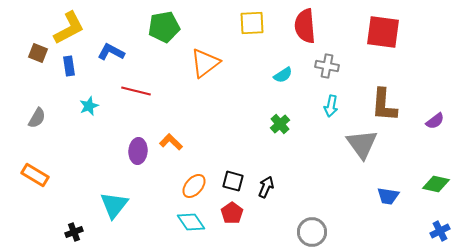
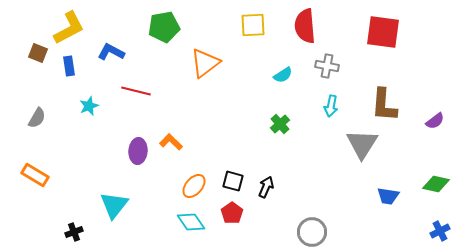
yellow square: moved 1 px right, 2 px down
gray triangle: rotated 8 degrees clockwise
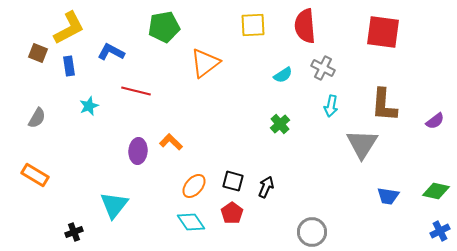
gray cross: moved 4 px left, 2 px down; rotated 15 degrees clockwise
green diamond: moved 7 px down
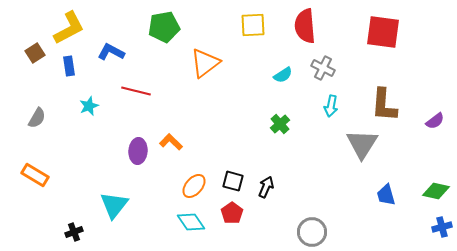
brown square: moved 3 px left; rotated 36 degrees clockwise
blue trapezoid: moved 2 px left, 1 px up; rotated 65 degrees clockwise
blue cross: moved 2 px right, 4 px up; rotated 12 degrees clockwise
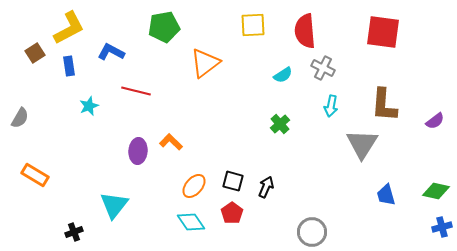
red semicircle: moved 5 px down
gray semicircle: moved 17 px left
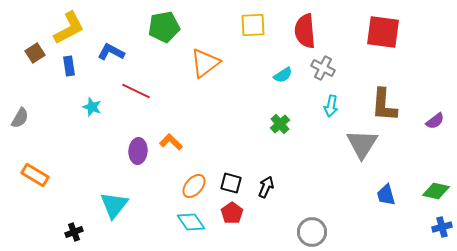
red line: rotated 12 degrees clockwise
cyan star: moved 3 px right, 1 px down; rotated 30 degrees counterclockwise
black square: moved 2 px left, 2 px down
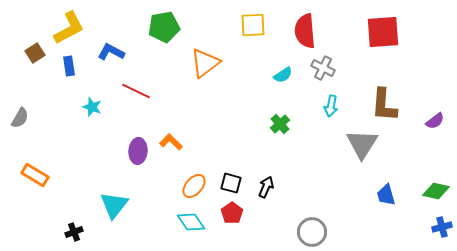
red square: rotated 12 degrees counterclockwise
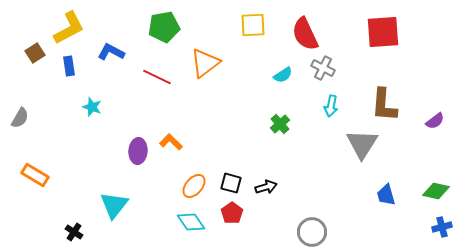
red semicircle: moved 3 px down; rotated 20 degrees counterclockwise
red line: moved 21 px right, 14 px up
black arrow: rotated 50 degrees clockwise
black cross: rotated 36 degrees counterclockwise
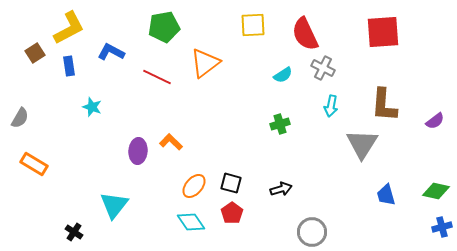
green cross: rotated 24 degrees clockwise
orange rectangle: moved 1 px left, 11 px up
black arrow: moved 15 px right, 2 px down
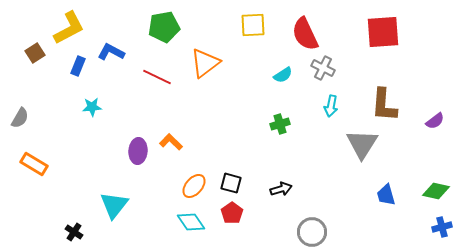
blue rectangle: moved 9 px right; rotated 30 degrees clockwise
cyan star: rotated 24 degrees counterclockwise
